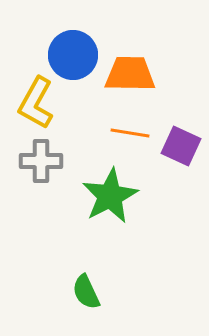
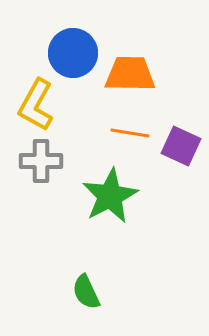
blue circle: moved 2 px up
yellow L-shape: moved 2 px down
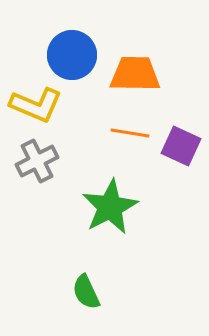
blue circle: moved 1 px left, 2 px down
orange trapezoid: moved 5 px right
yellow L-shape: rotated 96 degrees counterclockwise
gray cross: moved 4 px left; rotated 27 degrees counterclockwise
green star: moved 11 px down
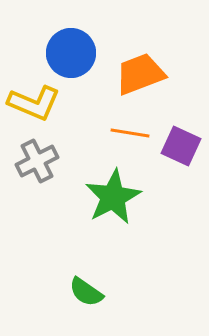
blue circle: moved 1 px left, 2 px up
orange trapezoid: moved 5 px right; rotated 22 degrees counterclockwise
yellow L-shape: moved 2 px left, 2 px up
green star: moved 3 px right, 10 px up
green semicircle: rotated 30 degrees counterclockwise
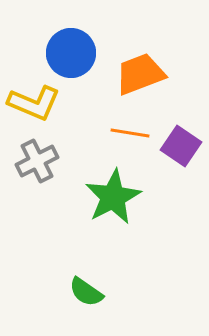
purple square: rotated 9 degrees clockwise
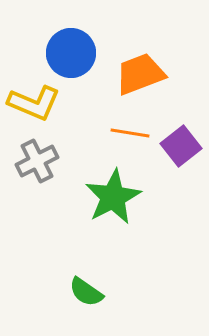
purple square: rotated 18 degrees clockwise
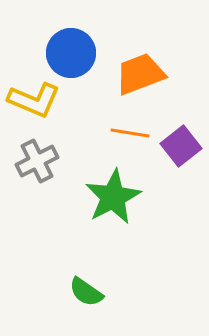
yellow L-shape: moved 3 px up
